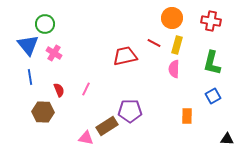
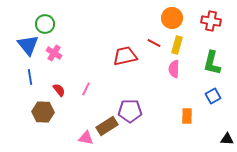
red semicircle: rotated 16 degrees counterclockwise
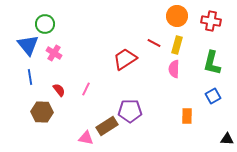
orange circle: moved 5 px right, 2 px up
red trapezoid: moved 3 px down; rotated 20 degrees counterclockwise
brown hexagon: moved 1 px left
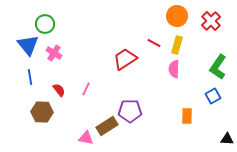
red cross: rotated 36 degrees clockwise
green L-shape: moved 6 px right, 4 px down; rotated 20 degrees clockwise
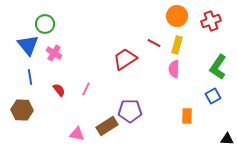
red cross: rotated 24 degrees clockwise
brown hexagon: moved 20 px left, 2 px up
pink triangle: moved 9 px left, 4 px up
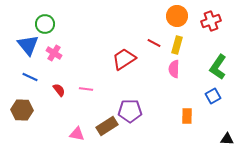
red trapezoid: moved 1 px left
blue line: rotated 56 degrees counterclockwise
pink line: rotated 72 degrees clockwise
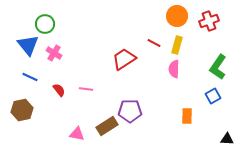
red cross: moved 2 px left
brown hexagon: rotated 15 degrees counterclockwise
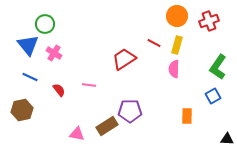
pink line: moved 3 px right, 4 px up
